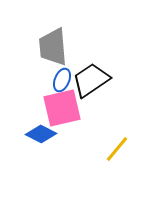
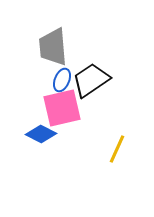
yellow line: rotated 16 degrees counterclockwise
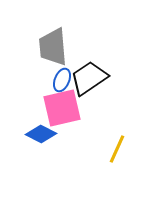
black trapezoid: moved 2 px left, 2 px up
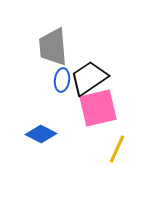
blue ellipse: rotated 15 degrees counterclockwise
pink square: moved 36 px right
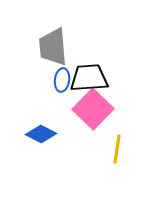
black trapezoid: rotated 30 degrees clockwise
pink square: moved 5 px left, 1 px down; rotated 33 degrees counterclockwise
yellow line: rotated 16 degrees counterclockwise
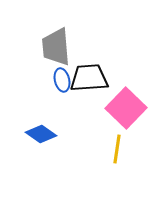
gray trapezoid: moved 3 px right
blue ellipse: rotated 20 degrees counterclockwise
pink square: moved 33 px right, 1 px up
blue diamond: rotated 8 degrees clockwise
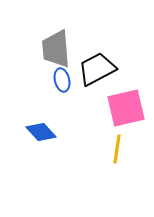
gray trapezoid: moved 2 px down
black trapezoid: moved 8 px right, 9 px up; rotated 24 degrees counterclockwise
pink square: rotated 33 degrees clockwise
blue diamond: moved 2 px up; rotated 12 degrees clockwise
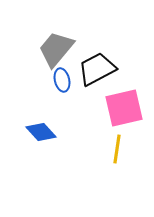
gray trapezoid: rotated 45 degrees clockwise
pink square: moved 2 px left
